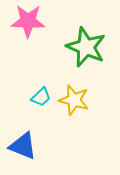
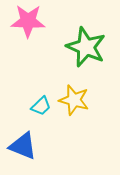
cyan trapezoid: moved 9 px down
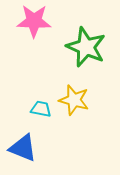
pink star: moved 6 px right
cyan trapezoid: moved 3 px down; rotated 125 degrees counterclockwise
blue triangle: moved 2 px down
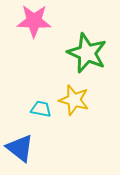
green star: moved 1 px right, 6 px down
blue triangle: moved 3 px left; rotated 16 degrees clockwise
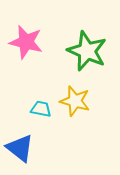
pink star: moved 8 px left, 21 px down; rotated 12 degrees clockwise
green star: moved 2 px up
yellow star: moved 1 px right, 1 px down
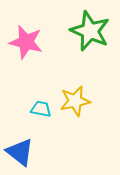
green star: moved 3 px right, 20 px up
yellow star: rotated 28 degrees counterclockwise
blue triangle: moved 4 px down
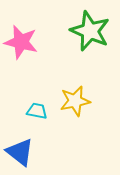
pink star: moved 5 px left
cyan trapezoid: moved 4 px left, 2 px down
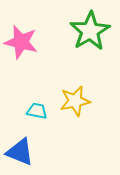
green star: rotated 18 degrees clockwise
blue triangle: rotated 16 degrees counterclockwise
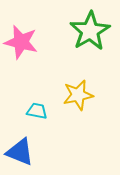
yellow star: moved 3 px right, 6 px up
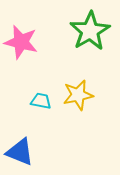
cyan trapezoid: moved 4 px right, 10 px up
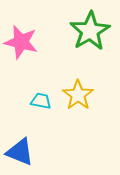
yellow star: rotated 24 degrees counterclockwise
